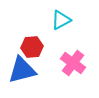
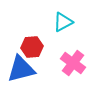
cyan triangle: moved 2 px right, 2 px down
blue triangle: moved 1 px left, 1 px up
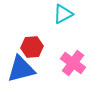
cyan triangle: moved 8 px up
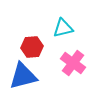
cyan triangle: moved 14 px down; rotated 15 degrees clockwise
blue triangle: moved 2 px right, 7 px down
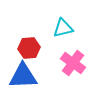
red hexagon: moved 3 px left, 1 px down
blue triangle: rotated 12 degrees clockwise
